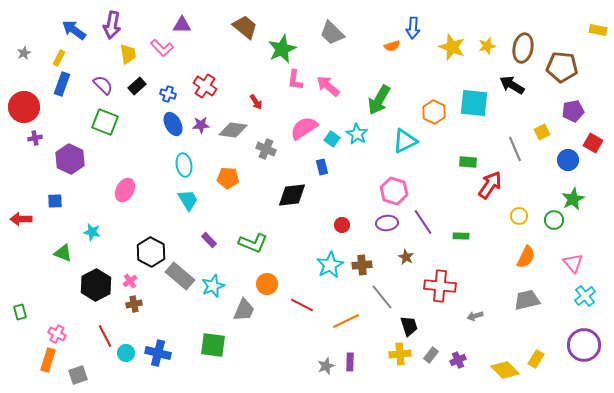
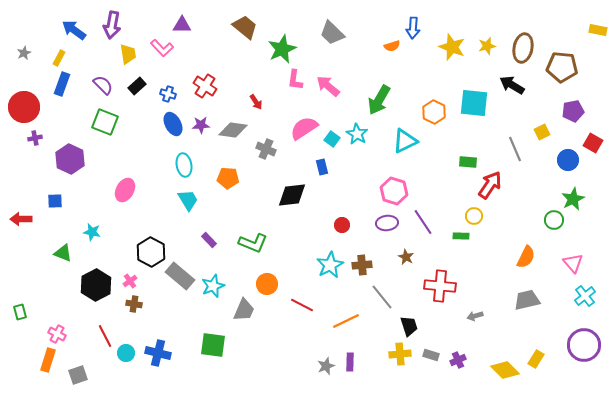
yellow circle at (519, 216): moved 45 px left
brown cross at (134, 304): rotated 21 degrees clockwise
gray rectangle at (431, 355): rotated 70 degrees clockwise
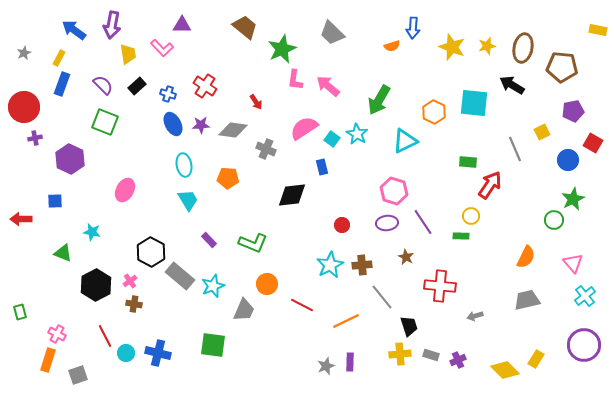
yellow circle at (474, 216): moved 3 px left
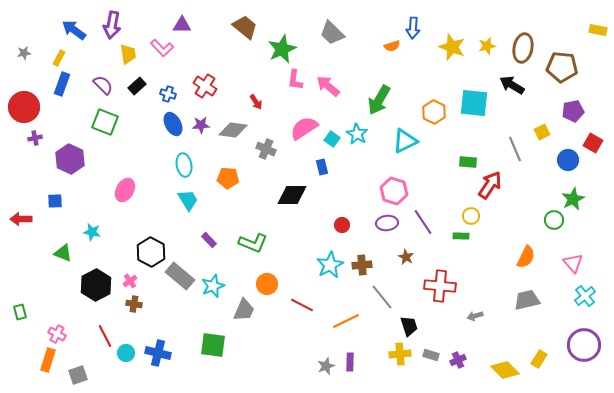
gray star at (24, 53): rotated 16 degrees clockwise
black diamond at (292, 195): rotated 8 degrees clockwise
yellow rectangle at (536, 359): moved 3 px right
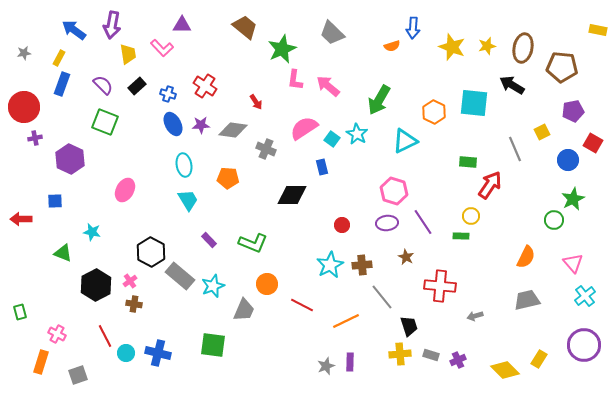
orange rectangle at (48, 360): moved 7 px left, 2 px down
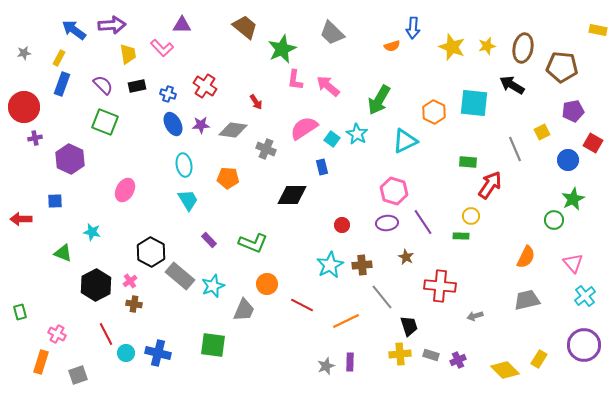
purple arrow at (112, 25): rotated 104 degrees counterclockwise
black rectangle at (137, 86): rotated 30 degrees clockwise
red line at (105, 336): moved 1 px right, 2 px up
